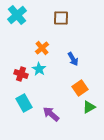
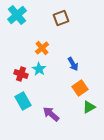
brown square: rotated 21 degrees counterclockwise
blue arrow: moved 5 px down
cyan rectangle: moved 1 px left, 2 px up
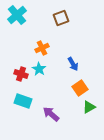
orange cross: rotated 16 degrees clockwise
cyan rectangle: rotated 42 degrees counterclockwise
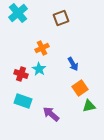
cyan cross: moved 1 px right, 2 px up
green triangle: moved 1 px up; rotated 16 degrees clockwise
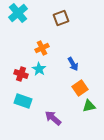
purple arrow: moved 2 px right, 4 px down
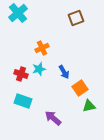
brown square: moved 15 px right
blue arrow: moved 9 px left, 8 px down
cyan star: rotated 24 degrees clockwise
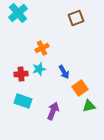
red cross: rotated 24 degrees counterclockwise
purple arrow: moved 7 px up; rotated 72 degrees clockwise
